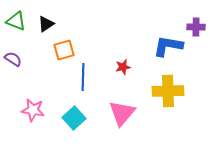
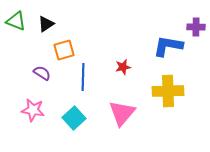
purple semicircle: moved 29 px right, 14 px down
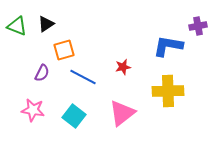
green triangle: moved 1 px right, 5 px down
purple cross: moved 2 px right, 1 px up; rotated 12 degrees counterclockwise
purple semicircle: rotated 84 degrees clockwise
blue line: rotated 64 degrees counterclockwise
pink triangle: rotated 12 degrees clockwise
cyan square: moved 2 px up; rotated 10 degrees counterclockwise
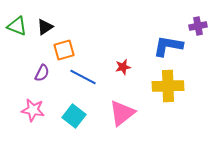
black triangle: moved 1 px left, 3 px down
yellow cross: moved 5 px up
